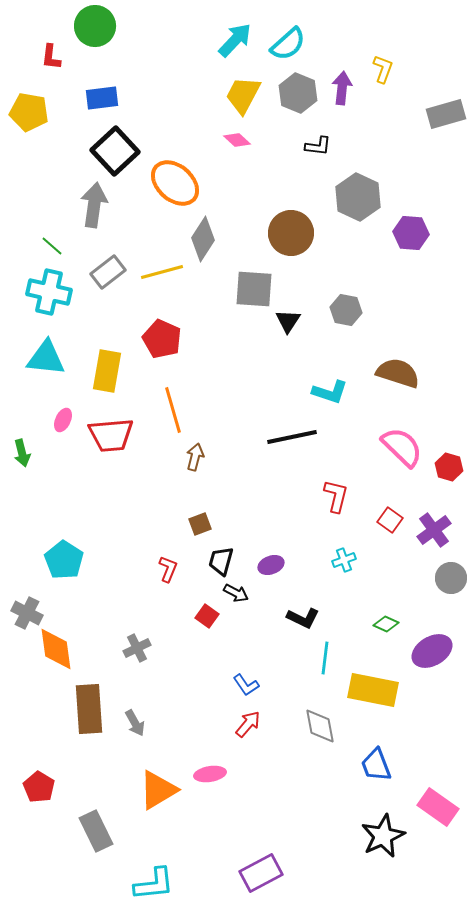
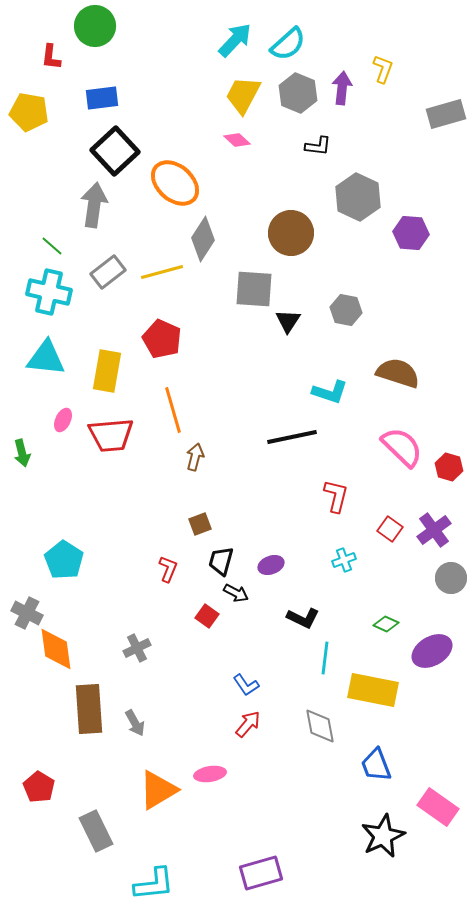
red square at (390, 520): moved 9 px down
purple rectangle at (261, 873): rotated 12 degrees clockwise
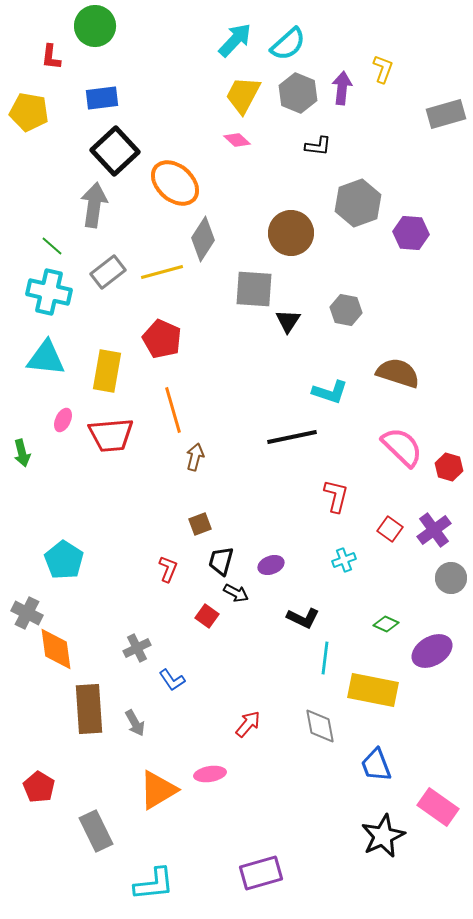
gray hexagon at (358, 197): moved 6 px down; rotated 15 degrees clockwise
blue L-shape at (246, 685): moved 74 px left, 5 px up
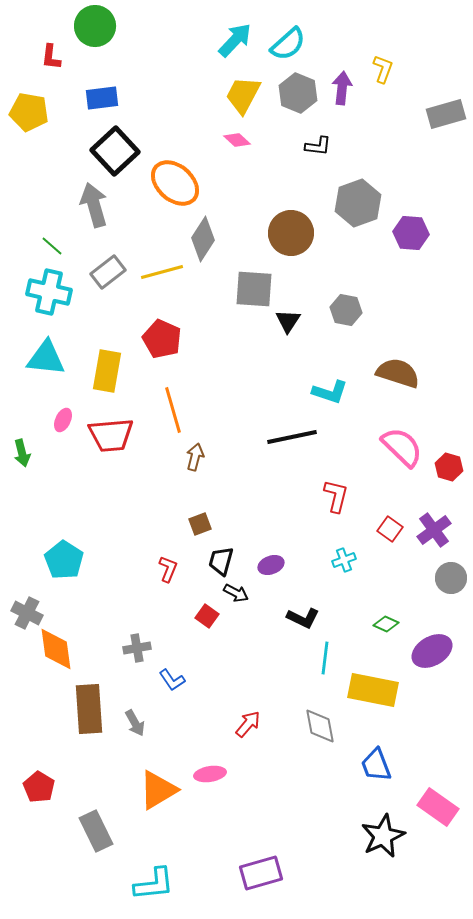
gray arrow at (94, 205): rotated 24 degrees counterclockwise
gray cross at (137, 648): rotated 16 degrees clockwise
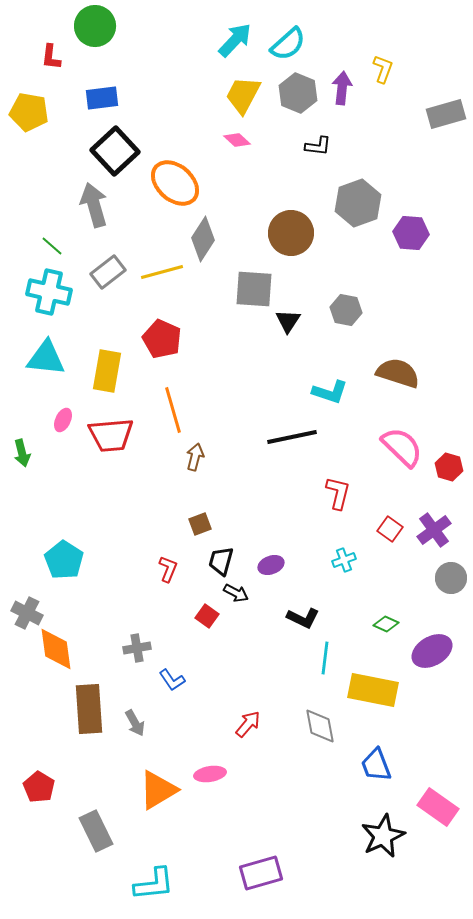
red L-shape at (336, 496): moved 2 px right, 3 px up
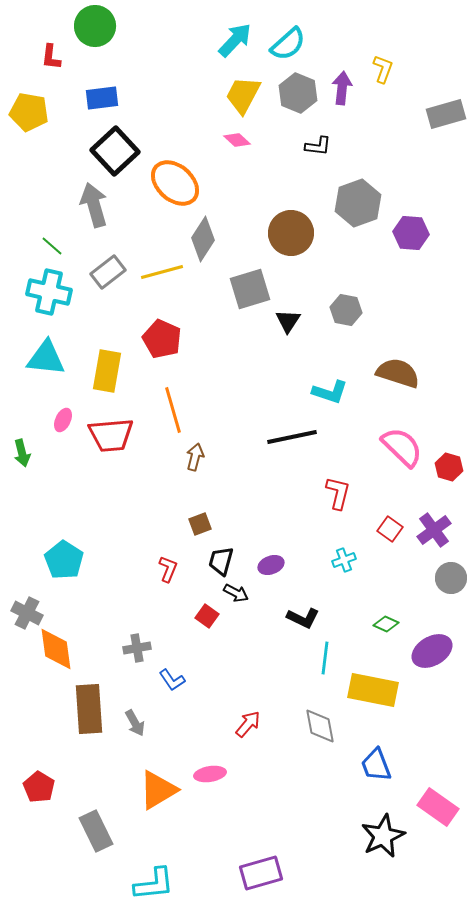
gray square at (254, 289): moved 4 px left; rotated 21 degrees counterclockwise
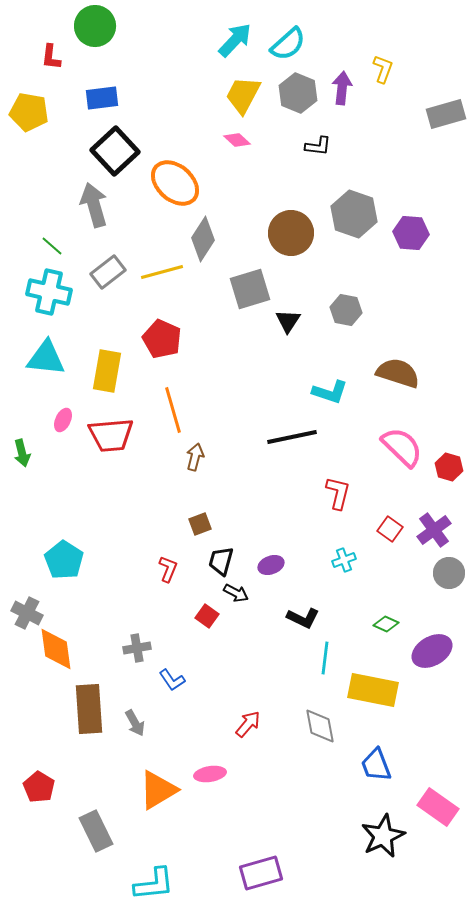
gray hexagon at (358, 203): moved 4 px left, 11 px down; rotated 21 degrees counterclockwise
gray circle at (451, 578): moved 2 px left, 5 px up
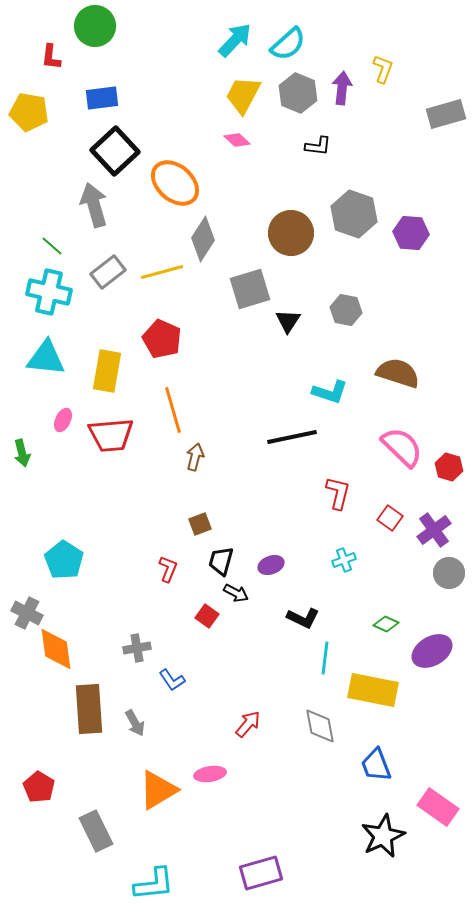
red square at (390, 529): moved 11 px up
